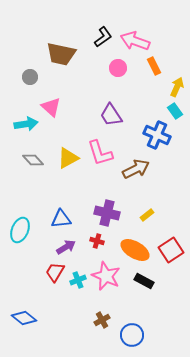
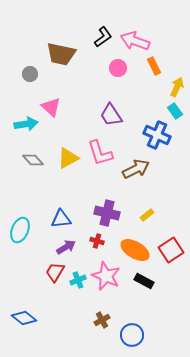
gray circle: moved 3 px up
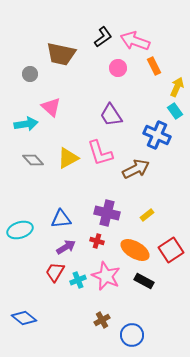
cyan ellipse: rotated 50 degrees clockwise
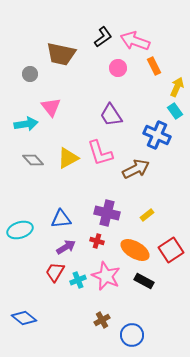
pink triangle: rotated 10 degrees clockwise
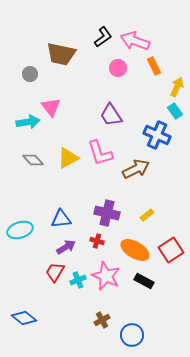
cyan arrow: moved 2 px right, 2 px up
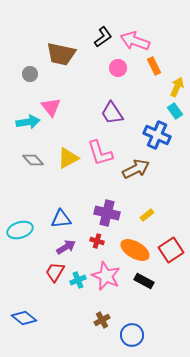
purple trapezoid: moved 1 px right, 2 px up
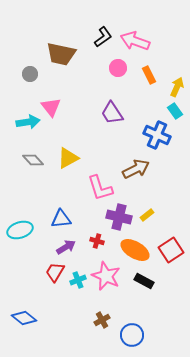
orange rectangle: moved 5 px left, 9 px down
pink L-shape: moved 35 px down
purple cross: moved 12 px right, 4 px down
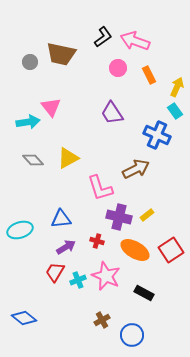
gray circle: moved 12 px up
black rectangle: moved 12 px down
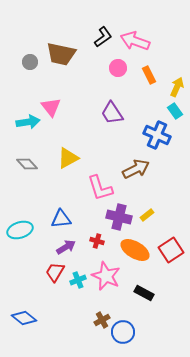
gray diamond: moved 6 px left, 4 px down
blue circle: moved 9 px left, 3 px up
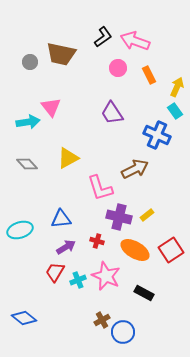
brown arrow: moved 1 px left
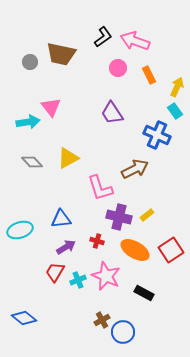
gray diamond: moved 5 px right, 2 px up
